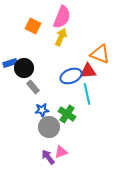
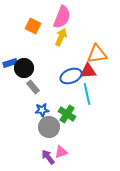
orange triangle: moved 3 px left; rotated 30 degrees counterclockwise
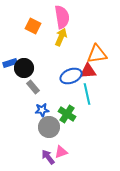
pink semicircle: rotated 30 degrees counterclockwise
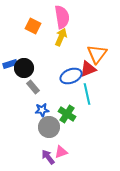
orange triangle: rotated 45 degrees counterclockwise
blue rectangle: moved 1 px down
red triangle: moved 2 px up; rotated 18 degrees counterclockwise
